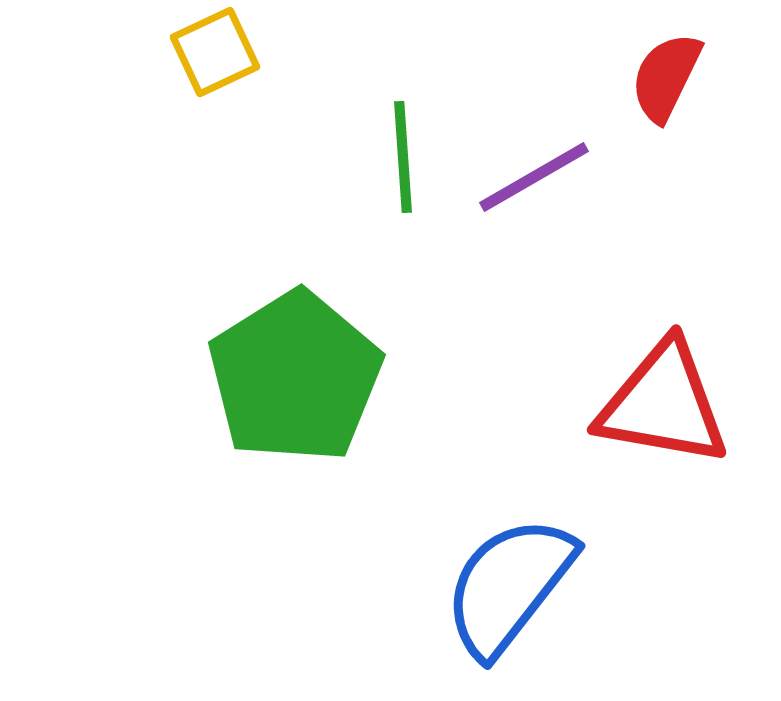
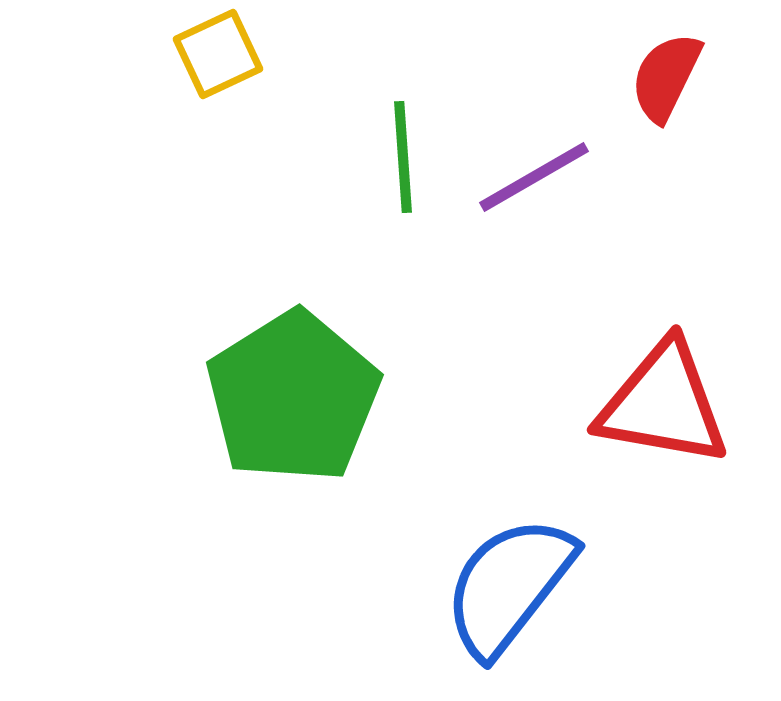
yellow square: moved 3 px right, 2 px down
green pentagon: moved 2 px left, 20 px down
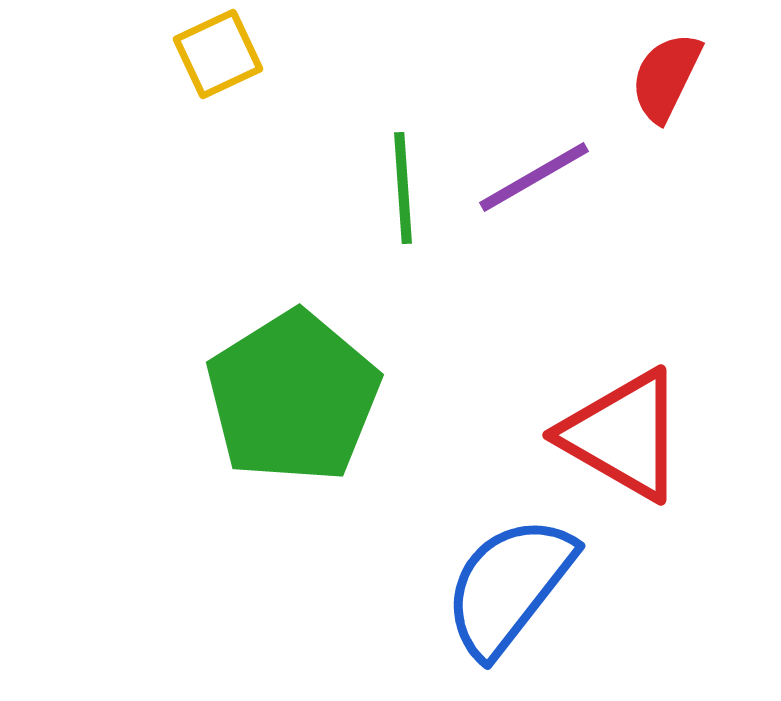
green line: moved 31 px down
red triangle: moved 40 px left, 31 px down; rotated 20 degrees clockwise
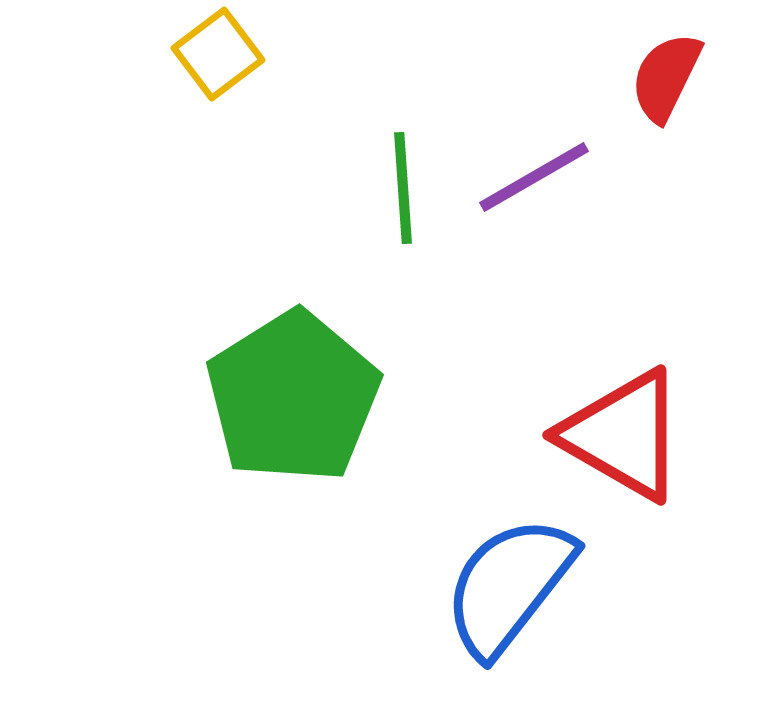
yellow square: rotated 12 degrees counterclockwise
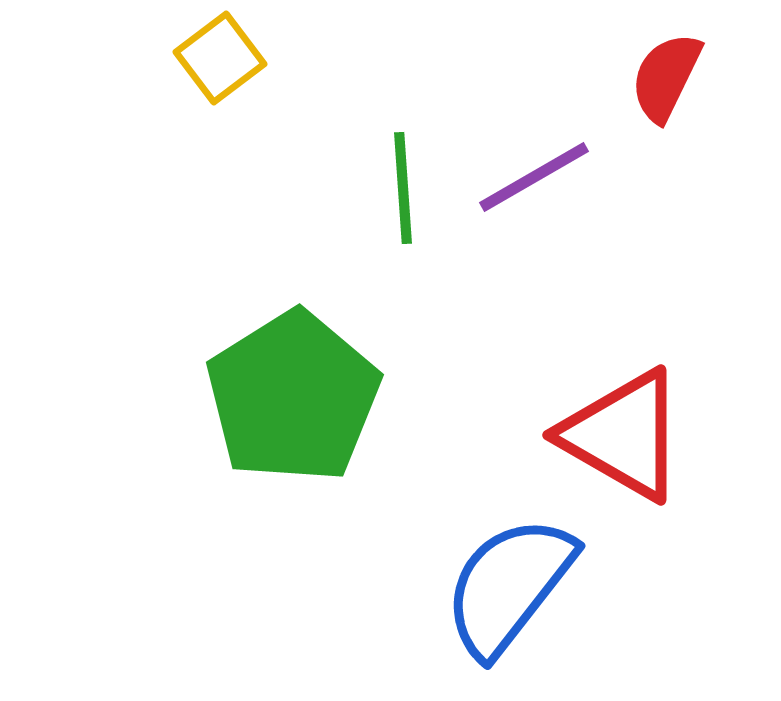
yellow square: moved 2 px right, 4 px down
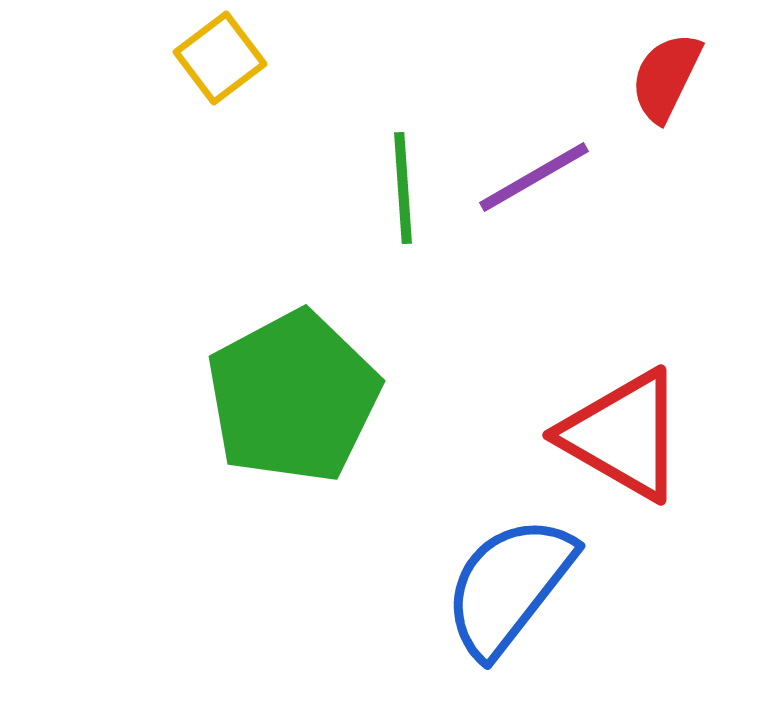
green pentagon: rotated 4 degrees clockwise
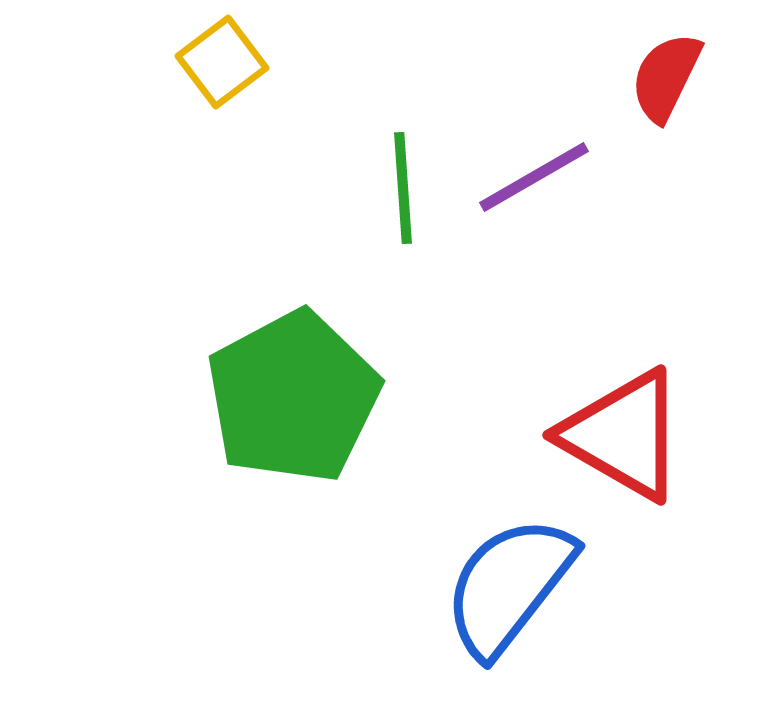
yellow square: moved 2 px right, 4 px down
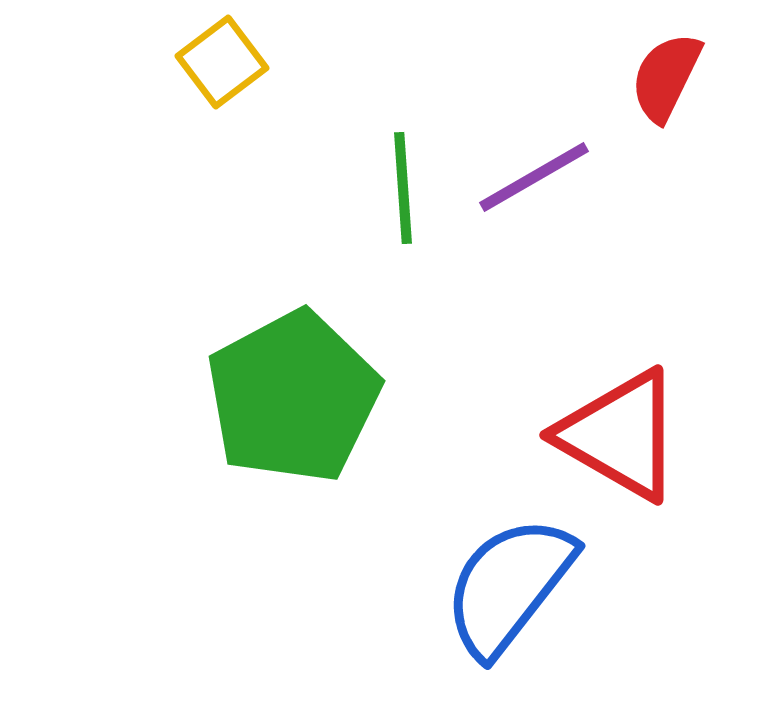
red triangle: moved 3 px left
